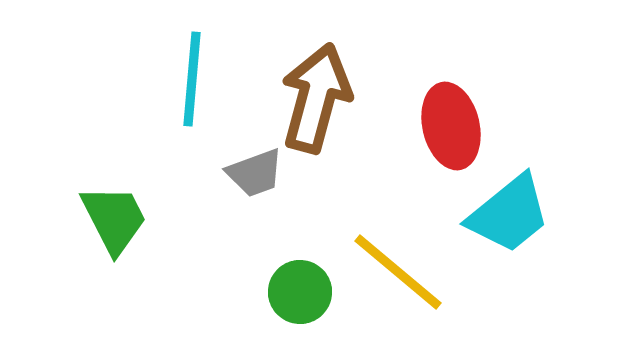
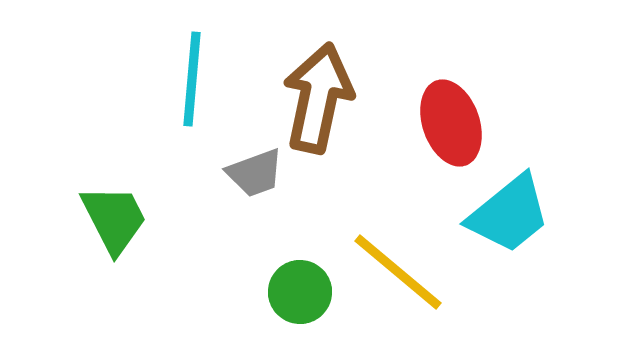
brown arrow: moved 2 px right; rotated 3 degrees counterclockwise
red ellipse: moved 3 px up; rotated 6 degrees counterclockwise
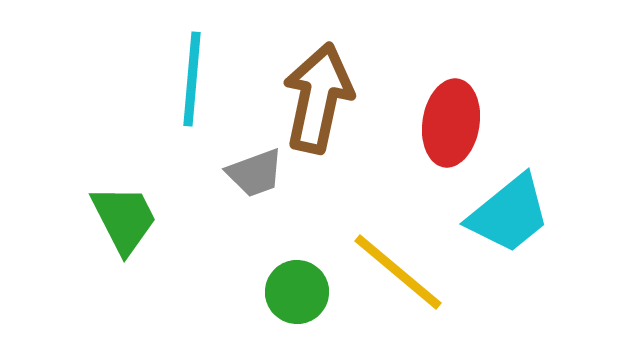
red ellipse: rotated 28 degrees clockwise
green trapezoid: moved 10 px right
green circle: moved 3 px left
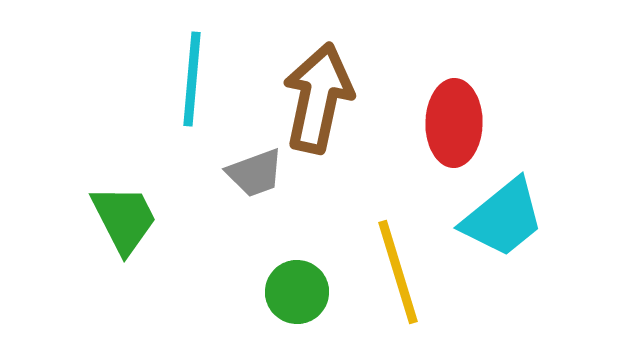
red ellipse: moved 3 px right; rotated 8 degrees counterclockwise
cyan trapezoid: moved 6 px left, 4 px down
yellow line: rotated 33 degrees clockwise
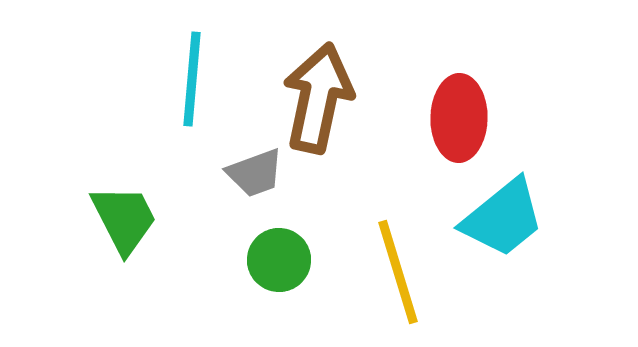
red ellipse: moved 5 px right, 5 px up
green circle: moved 18 px left, 32 px up
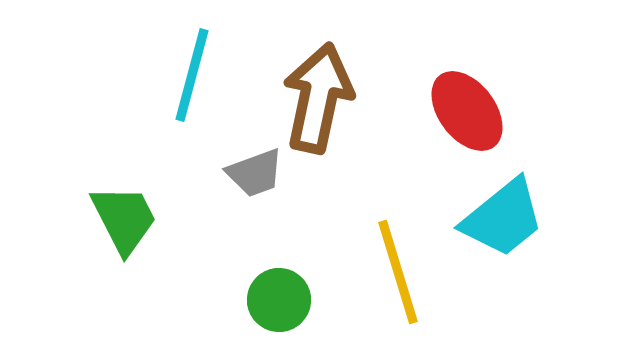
cyan line: moved 4 px up; rotated 10 degrees clockwise
red ellipse: moved 8 px right, 7 px up; rotated 38 degrees counterclockwise
green circle: moved 40 px down
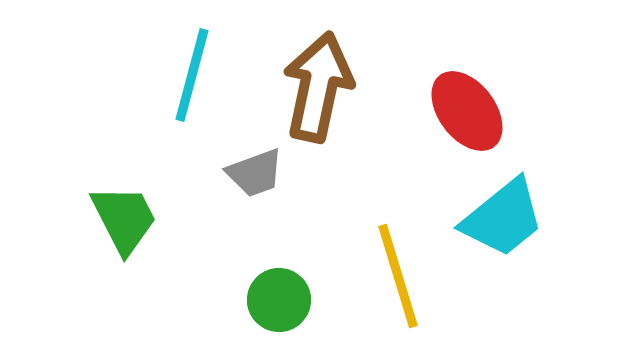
brown arrow: moved 11 px up
yellow line: moved 4 px down
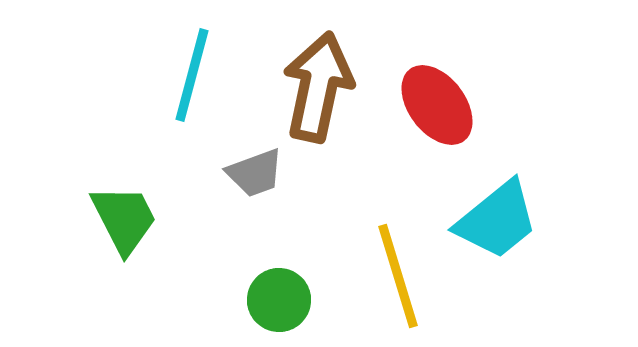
red ellipse: moved 30 px left, 6 px up
cyan trapezoid: moved 6 px left, 2 px down
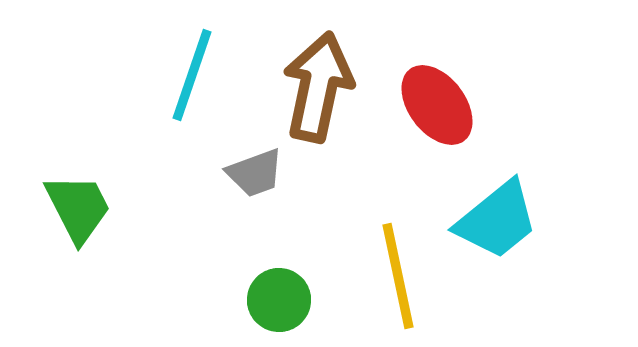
cyan line: rotated 4 degrees clockwise
green trapezoid: moved 46 px left, 11 px up
yellow line: rotated 5 degrees clockwise
